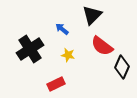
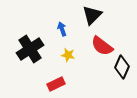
blue arrow: rotated 32 degrees clockwise
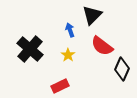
blue arrow: moved 8 px right, 1 px down
black cross: rotated 16 degrees counterclockwise
yellow star: rotated 24 degrees clockwise
black diamond: moved 2 px down
red rectangle: moved 4 px right, 2 px down
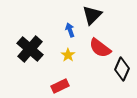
red semicircle: moved 2 px left, 2 px down
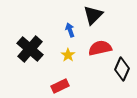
black triangle: moved 1 px right
red semicircle: rotated 130 degrees clockwise
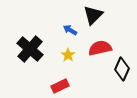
blue arrow: rotated 40 degrees counterclockwise
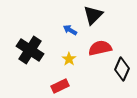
black cross: moved 1 px down; rotated 8 degrees counterclockwise
yellow star: moved 1 px right, 4 px down
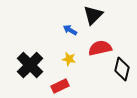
black cross: moved 15 px down; rotated 12 degrees clockwise
yellow star: rotated 24 degrees counterclockwise
black diamond: rotated 10 degrees counterclockwise
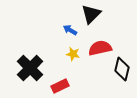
black triangle: moved 2 px left, 1 px up
yellow star: moved 4 px right, 5 px up
black cross: moved 3 px down
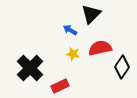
black diamond: moved 2 px up; rotated 20 degrees clockwise
